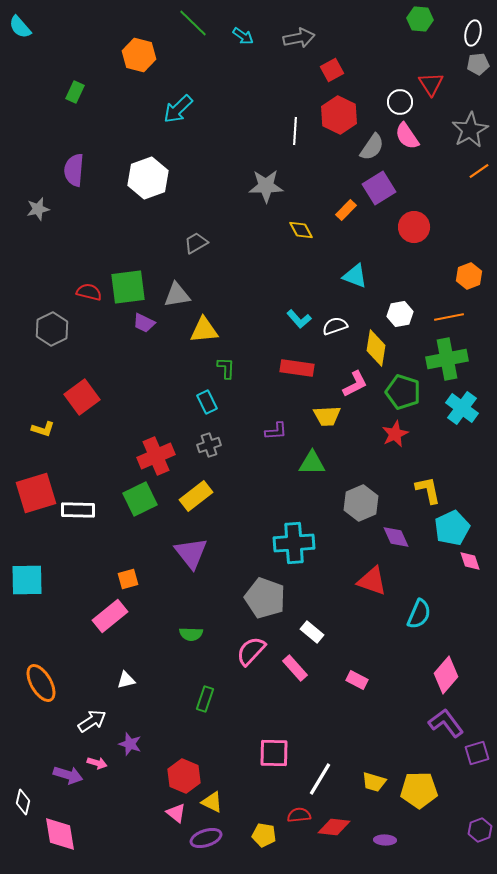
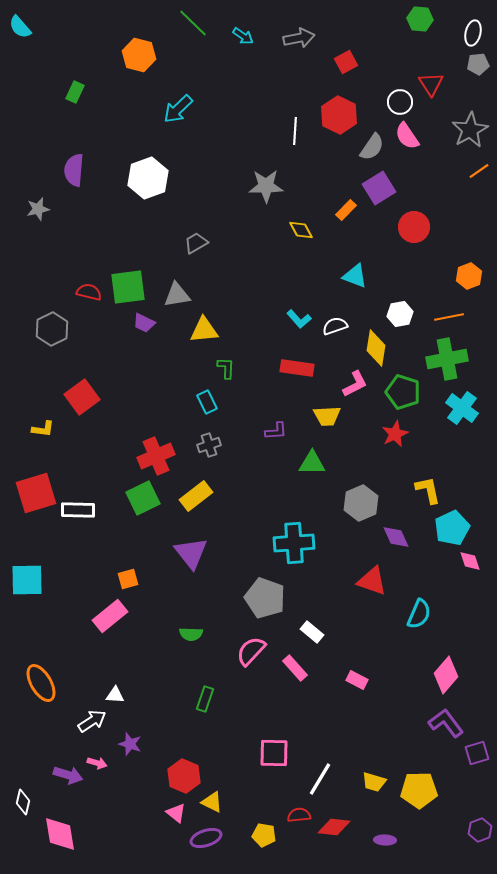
red square at (332, 70): moved 14 px right, 8 px up
yellow L-shape at (43, 429): rotated 10 degrees counterclockwise
green square at (140, 499): moved 3 px right, 1 px up
white triangle at (126, 680): moved 11 px left, 15 px down; rotated 18 degrees clockwise
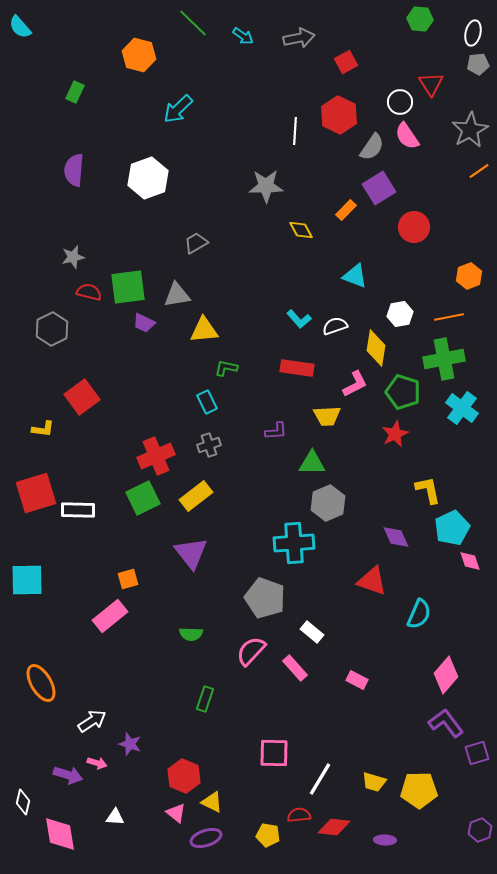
gray star at (38, 209): moved 35 px right, 48 px down
green cross at (447, 359): moved 3 px left
green L-shape at (226, 368): rotated 80 degrees counterclockwise
gray hexagon at (361, 503): moved 33 px left
white triangle at (115, 695): moved 122 px down
yellow pentagon at (264, 835): moved 4 px right
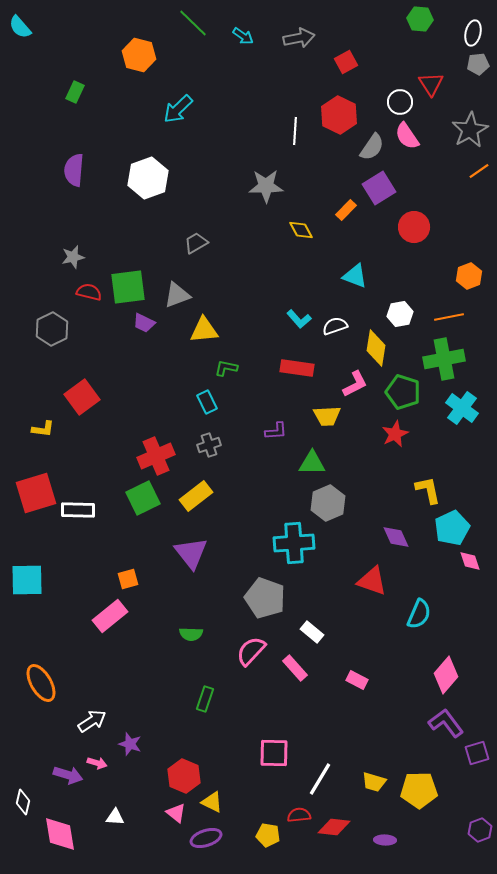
gray triangle at (177, 295): rotated 12 degrees counterclockwise
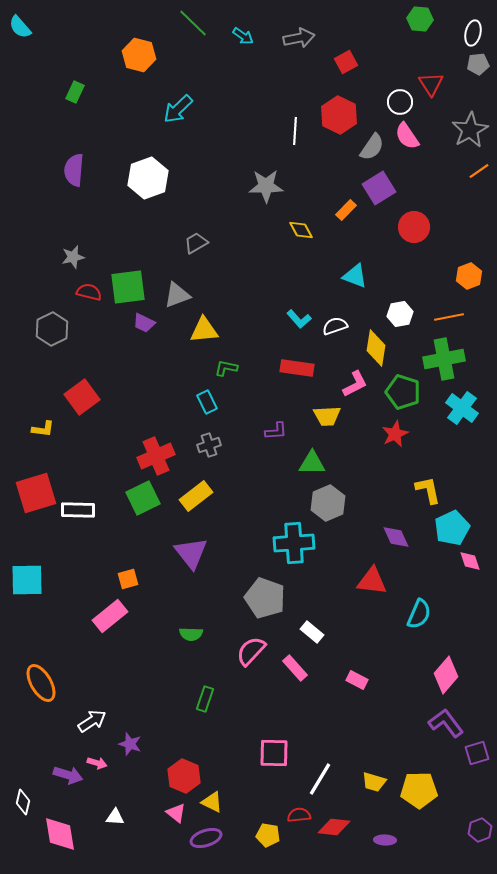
red triangle at (372, 581): rotated 12 degrees counterclockwise
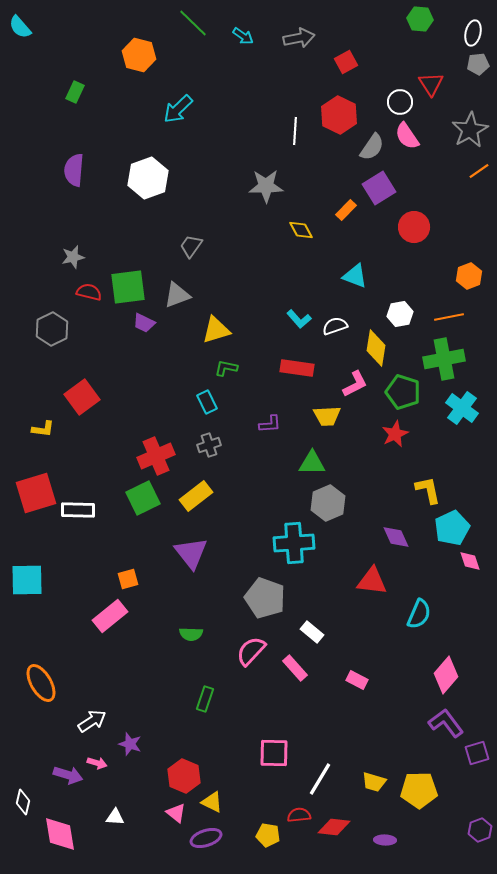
gray trapezoid at (196, 243): moved 5 px left, 3 px down; rotated 25 degrees counterclockwise
yellow triangle at (204, 330): moved 12 px right; rotated 12 degrees counterclockwise
purple L-shape at (276, 431): moved 6 px left, 7 px up
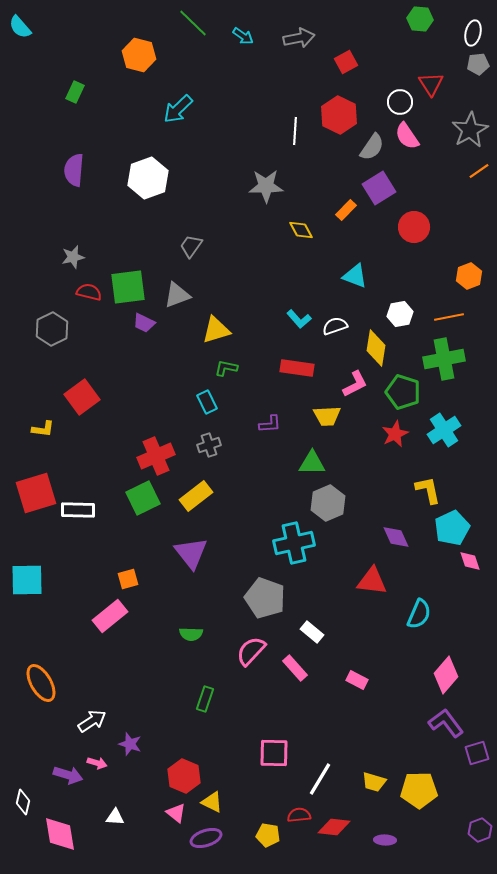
cyan cross at (462, 408): moved 18 px left, 22 px down; rotated 20 degrees clockwise
cyan cross at (294, 543): rotated 9 degrees counterclockwise
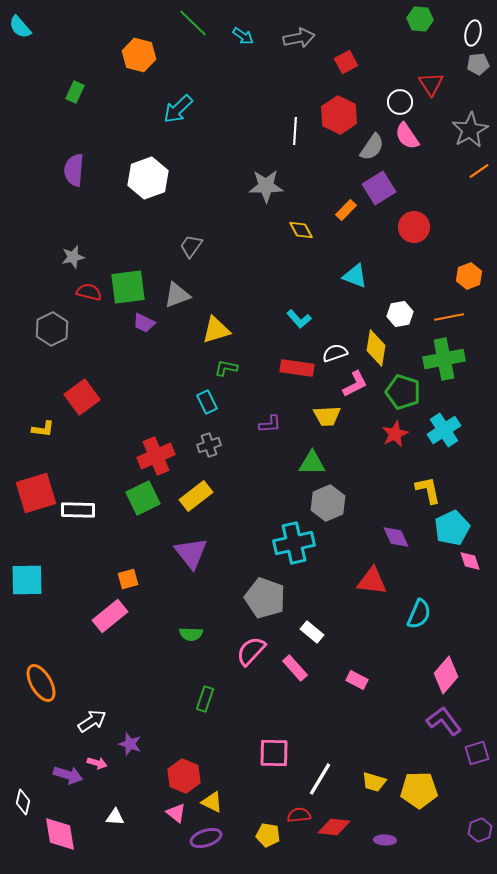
white semicircle at (335, 326): moved 27 px down
purple L-shape at (446, 723): moved 2 px left, 2 px up
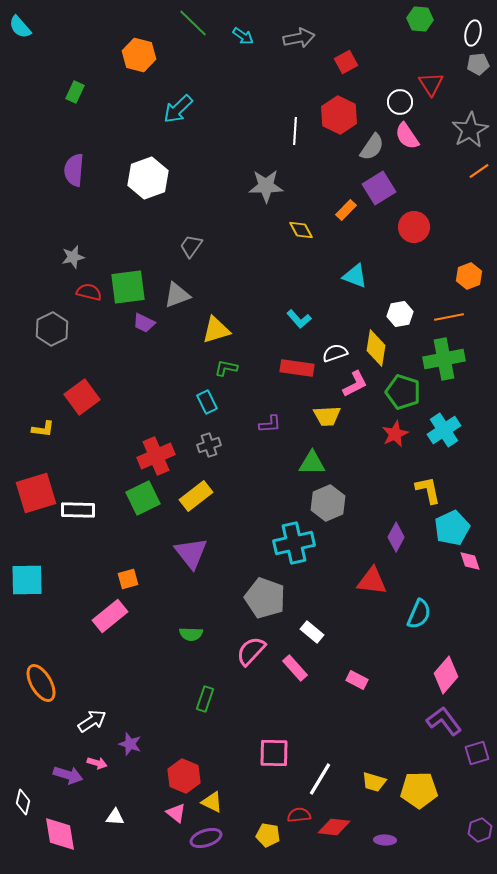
purple diamond at (396, 537): rotated 52 degrees clockwise
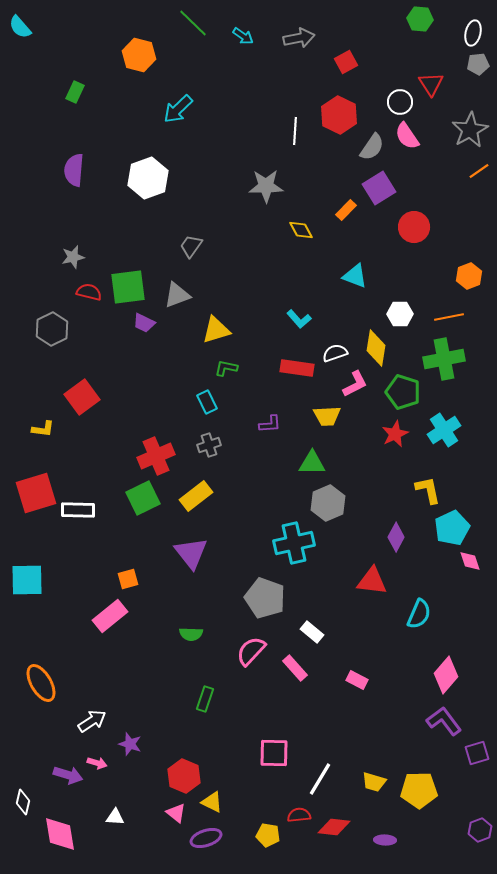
white hexagon at (400, 314): rotated 10 degrees clockwise
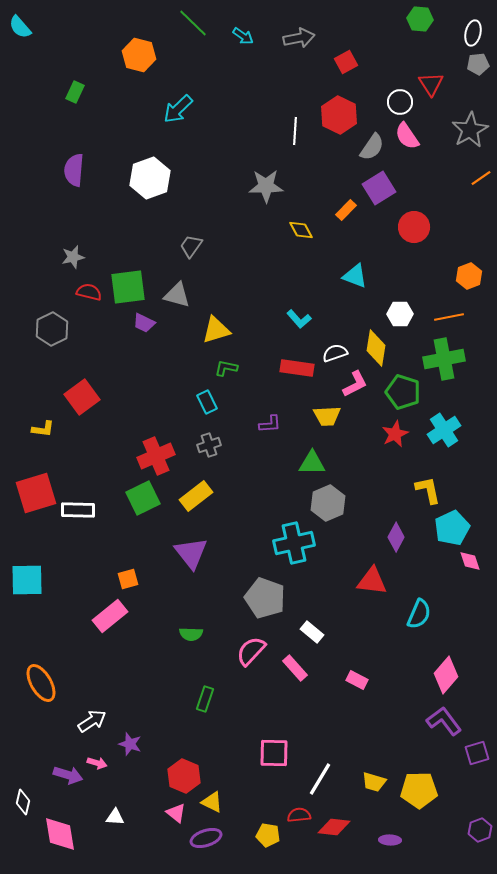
orange line at (479, 171): moved 2 px right, 7 px down
white hexagon at (148, 178): moved 2 px right
gray triangle at (177, 295): rotated 36 degrees clockwise
purple ellipse at (385, 840): moved 5 px right
